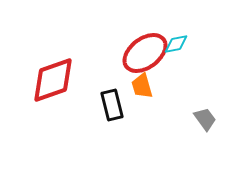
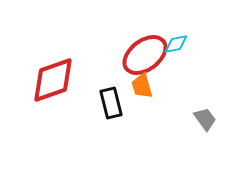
red ellipse: moved 2 px down
black rectangle: moved 1 px left, 2 px up
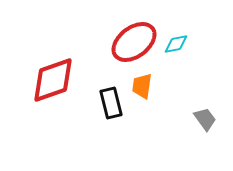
red ellipse: moved 11 px left, 13 px up
orange trapezoid: rotated 24 degrees clockwise
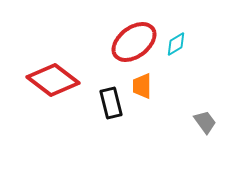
cyan diamond: rotated 20 degrees counterclockwise
red diamond: rotated 57 degrees clockwise
orange trapezoid: rotated 8 degrees counterclockwise
gray trapezoid: moved 3 px down
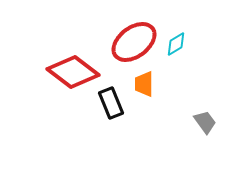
red diamond: moved 20 px right, 8 px up
orange trapezoid: moved 2 px right, 2 px up
black rectangle: rotated 8 degrees counterclockwise
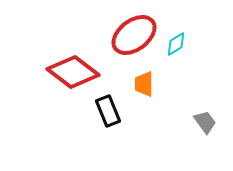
red ellipse: moved 7 px up
black rectangle: moved 3 px left, 8 px down
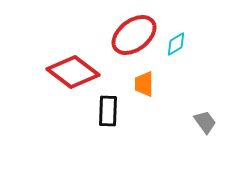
black rectangle: rotated 24 degrees clockwise
